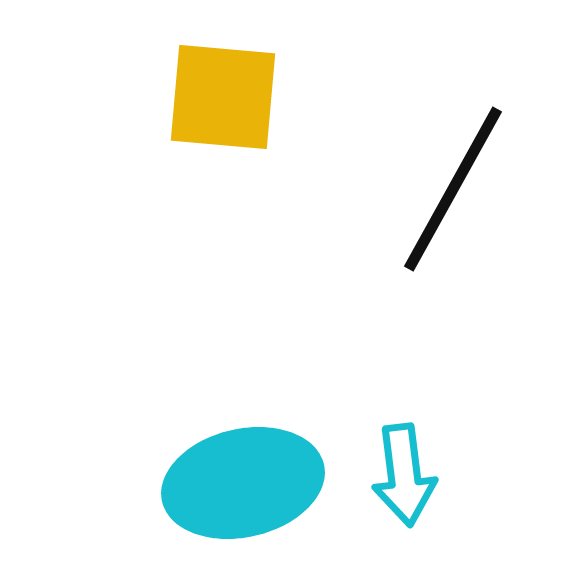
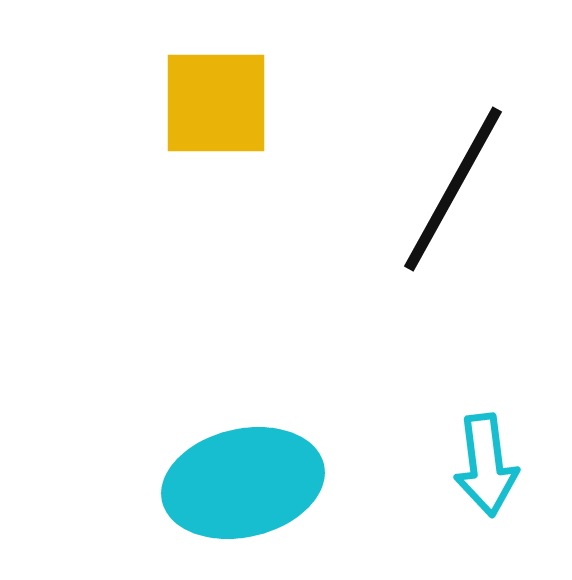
yellow square: moved 7 px left, 6 px down; rotated 5 degrees counterclockwise
cyan arrow: moved 82 px right, 10 px up
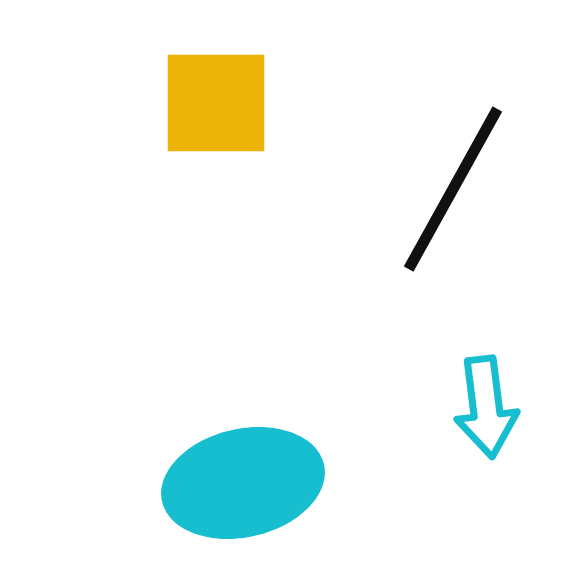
cyan arrow: moved 58 px up
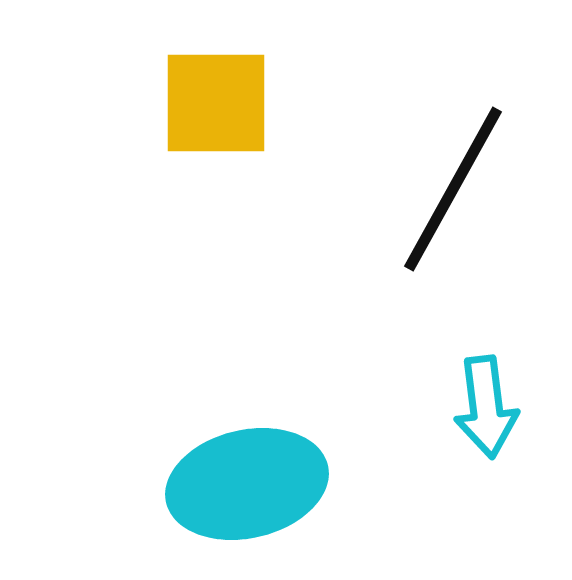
cyan ellipse: moved 4 px right, 1 px down
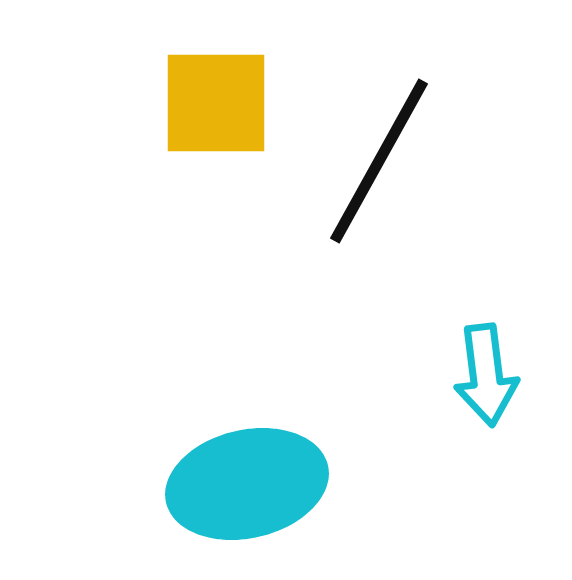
black line: moved 74 px left, 28 px up
cyan arrow: moved 32 px up
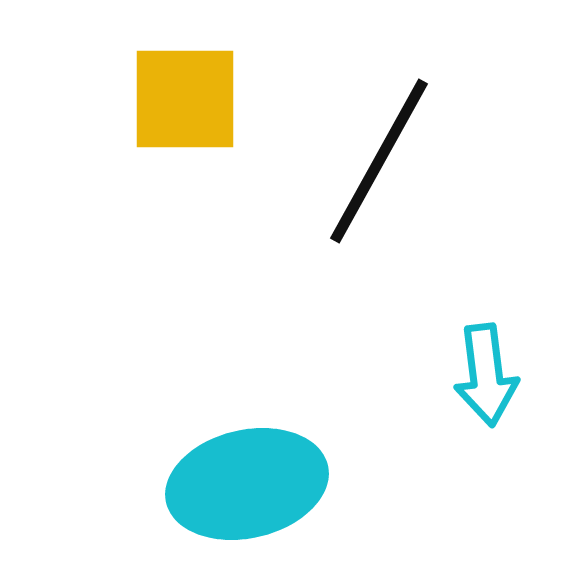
yellow square: moved 31 px left, 4 px up
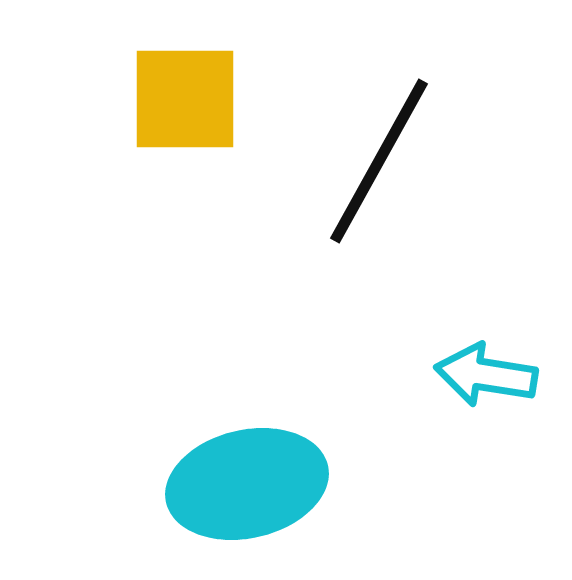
cyan arrow: rotated 106 degrees clockwise
